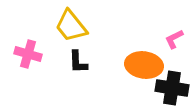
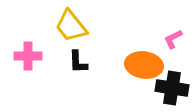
pink L-shape: moved 1 px left
pink cross: moved 2 px down; rotated 16 degrees counterclockwise
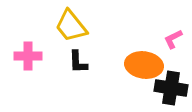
black cross: moved 1 px left
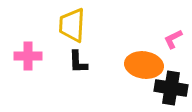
yellow trapezoid: moved 1 px right, 1 px up; rotated 42 degrees clockwise
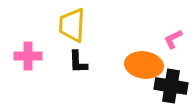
black cross: moved 2 px up
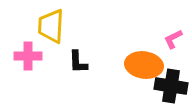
yellow trapezoid: moved 21 px left, 1 px down
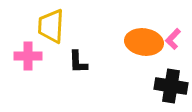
pink L-shape: rotated 20 degrees counterclockwise
orange ellipse: moved 23 px up
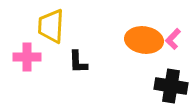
orange ellipse: moved 2 px up
pink cross: moved 1 px left, 1 px down
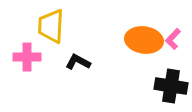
black L-shape: rotated 120 degrees clockwise
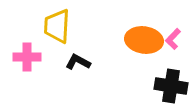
yellow trapezoid: moved 6 px right
